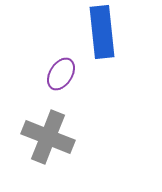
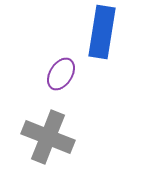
blue rectangle: rotated 15 degrees clockwise
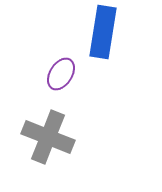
blue rectangle: moved 1 px right
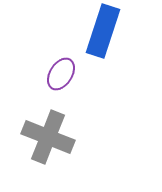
blue rectangle: moved 1 px up; rotated 9 degrees clockwise
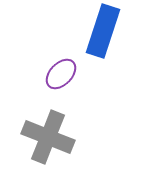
purple ellipse: rotated 12 degrees clockwise
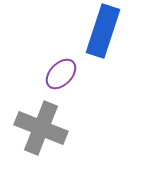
gray cross: moved 7 px left, 9 px up
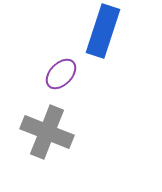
gray cross: moved 6 px right, 4 px down
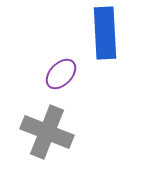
blue rectangle: moved 2 px right, 2 px down; rotated 21 degrees counterclockwise
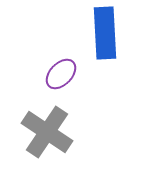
gray cross: rotated 12 degrees clockwise
